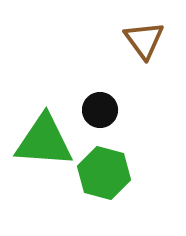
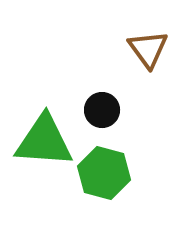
brown triangle: moved 4 px right, 9 px down
black circle: moved 2 px right
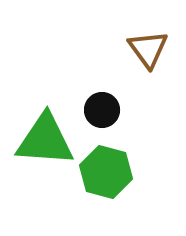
green triangle: moved 1 px right, 1 px up
green hexagon: moved 2 px right, 1 px up
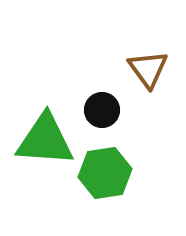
brown triangle: moved 20 px down
green hexagon: moved 1 px left, 1 px down; rotated 24 degrees counterclockwise
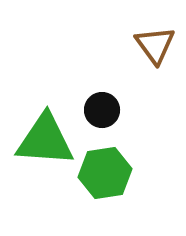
brown triangle: moved 7 px right, 24 px up
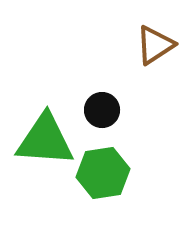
brown triangle: rotated 33 degrees clockwise
green hexagon: moved 2 px left
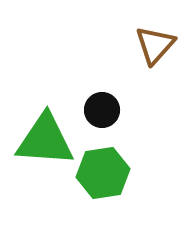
brown triangle: rotated 15 degrees counterclockwise
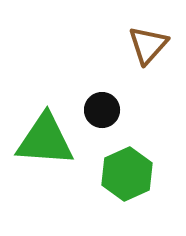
brown triangle: moved 7 px left
green hexagon: moved 24 px right, 1 px down; rotated 15 degrees counterclockwise
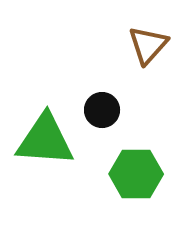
green hexagon: moved 9 px right; rotated 24 degrees clockwise
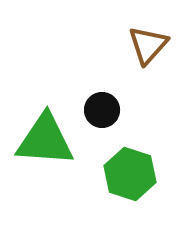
green hexagon: moved 6 px left; rotated 18 degrees clockwise
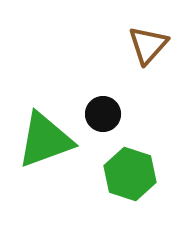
black circle: moved 1 px right, 4 px down
green triangle: rotated 24 degrees counterclockwise
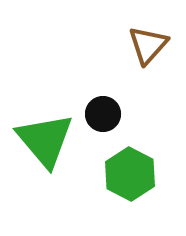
green triangle: rotated 50 degrees counterclockwise
green hexagon: rotated 9 degrees clockwise
